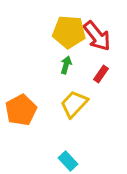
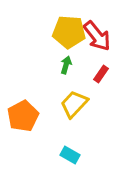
orange pentagon: moved 2 px right, 6 px down
cyan rectangle: moved 2 px right, 6 px up; rotated 18 degrees counterclockwise
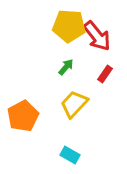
yellow pentagon: moved 6 px up
green arrow: moved 2 px down; rotated 24 degrees clockwise
red rectangle: moved 4 px right
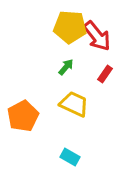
yellow pentagon: moved 1 px right, 1 px down
yellow trapezoid: rotated 72 degrees clockwise
cyan rectangle: moved 2 px down
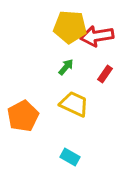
red arrow: rotated 120 degrees clockwise
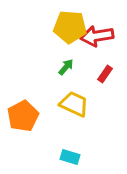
cyan rectangle: rotated 12 degrees counterclockwise
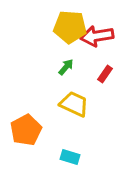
orange pentagon: moved 3 px right, 14 px down
